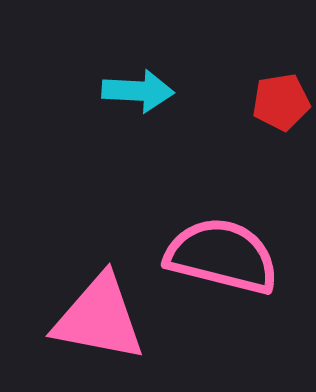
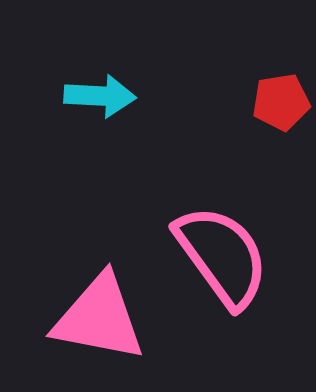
cyan arrow: moved 38 px left, 5 px down
pink semicircle: rotated 40 degrees clockwise
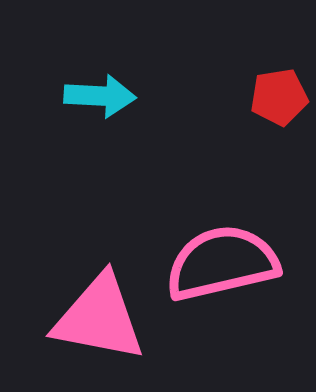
red pentagon: moved 2 px left, 5 px up
pink semicircle: moved 7 px down; rotated 67 degrees counterclockwise
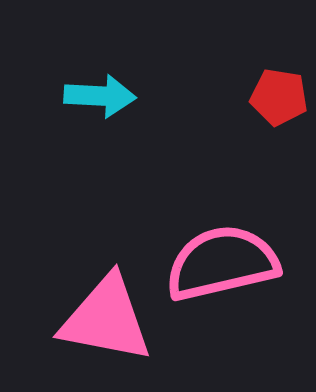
red pentagon: rotated 18 degrees clockwise
pink triangle: moved 7 px right, 1 px down
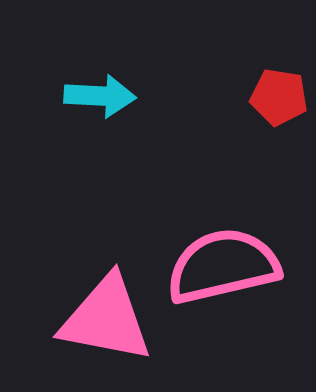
pink semicircle: moved 1 px right, 3 px down
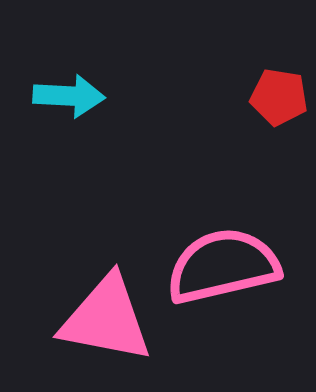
cyan arrow: moved 31 px left
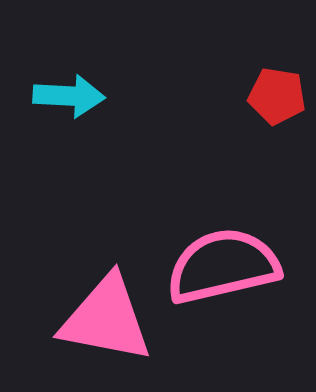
red pentagon: moved 2 px left, 1 px up
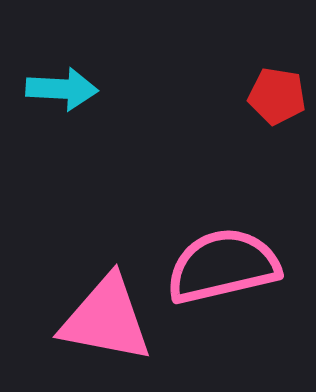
cyan arrow: moved 7 px left, 7 px up
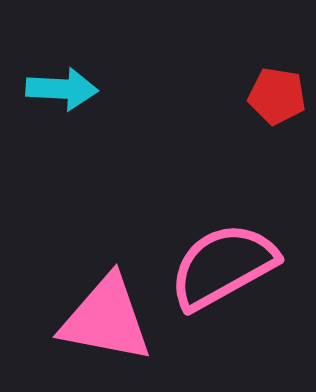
pink semicircle: rotated 16 degrees counterclockwise
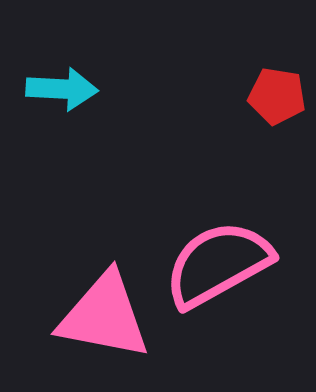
pink semicircle: moved 5 px left, 2 px up
pink triangle: moved 2 px left, 3 px up
